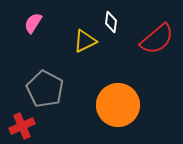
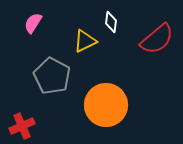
gray pentagon: moved 7 px right, 13 px up
orange circle: moved 12 px left
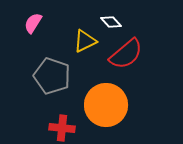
white diamond: rotated 50 degrees counterclockwise
red semicircle: moved 31 px left, 15 px down
gray pentagon: rotated 9 degrees counterclockwise
red cross: moved 40 px right, 2 px down; rotated 30 degrees clockwise
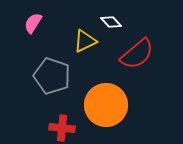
red semicircle: moved 11 px right
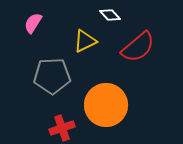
white diamond: moved 1 px left, 7 px up
red semicircle: moved 1 px right, 7 px up
gray pentagon: rotated 21 degrees counterclockwise
red cross: rotated 25 degrees counterclockwise
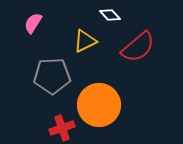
orange circle: moved 7 px left
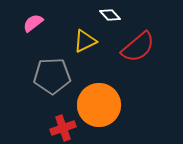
pink semicircle: rotated 20 degrees clockwise
red cross: moved 1 px right
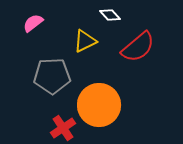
red cross: rotated 15 degrees counterclockwise
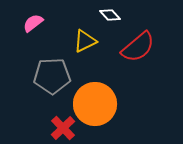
orange circle: moved 4 px left, 1 px up
red cross: rotated 10 degrees counterclockwise
